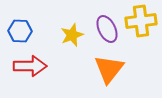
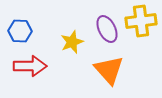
yellow star: moved 7 px down
orange triangle: moved 1 px down; rotated 20 degrees counterclockwise
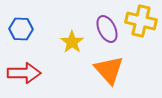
yellow cross: rotated 20 degrees clockwise
blue hexagon: moved 1 px right, 2 px up
yellow star: rotated 15 degrees counterclockwise
red arrow: moved 6 px left, 7 px down
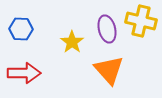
purple ellipse: rotated 12 degrees clockwise
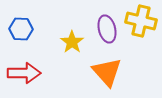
orange triangle: moved 2 px left, 2 px down
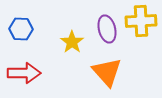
yellow cross: rotated 16 degrees counterclockwise
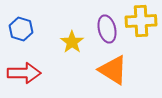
blue hexagon: rotated 15 degrees clockwise
orange triangle: moved 6 px right, 2 px up; rotated 16 degrees counterclockwise
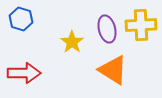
yellow cross: moved 4 px down
blue hexagon: moved 10 px up
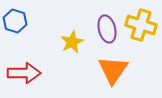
blue hexagon: moved 6 px left, 2 px down
yellow cross: rotated 20 degrees clockwise
yellow star: rotated 10 degrees clockwise
orange triangle: rotated 32 degrees clockwise
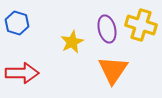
blue hexagon: moved 2 px right, 2 px down
red arrow: moved 2 px left
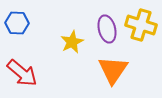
blue hexagon: rotated 15 degrees counterclockwise
red arrow: rotated 40 degrees clockwise
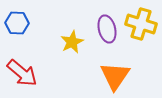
yellow cross: moved 1 px up
orange triangle: moved 2 px right, 6 px down
